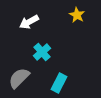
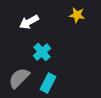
yellow star: rotated 21 degrees counterclockwise
cyan rectangle: moved 11 px left
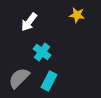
white arrow: rotated 24 degrees counterclockwise
cyan cross: rotated 12 degrees counterclockwise
cyan rectangle: moved 1 px right, 2 px up
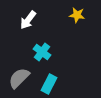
white arrow: moved 1 px left, 2 px up
cyan rectangle: moved 3 px down
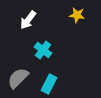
cyan cross: moved 1 px right, 2 px up
gray semicircle: moved 1 px left
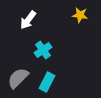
yellow star: moved 3 px right
cyan cross: rotated 18 degrees clockwise
cyan rectangle: moved 2 px left, 2 px up
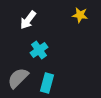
cyan cross: moved 4 px left
cyan rectangle: moved 1 px down; rotated 12 degrees counterclockwise
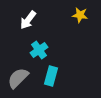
cyan rectangle: moved 4 px right, 7 px up
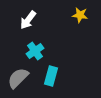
cyan cross: moved 4 px left, 1 px down
